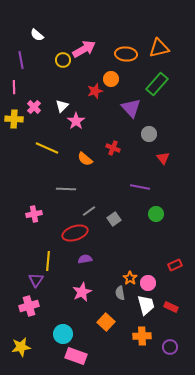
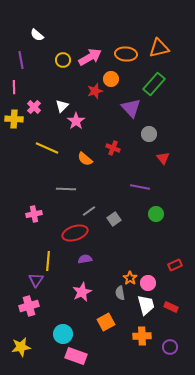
pink arrow at (84, 49): moved 6 px right, 8 px down
green rectangle at (157, 84): moved 3 px left
orange square at (106, 322): rotated 18 degrees clockwise
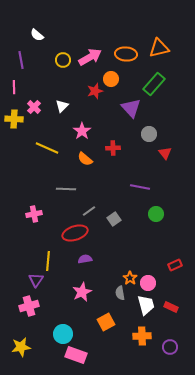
pink star at (76, 121): moved 6 px right, 10 px down
red cross at (113, 148): rotated 24 degrees counterclockwise
red triangle at (163, 158): moved 2 px right, 5 px up
pink rectangle at (76, 356): moved 1 px up
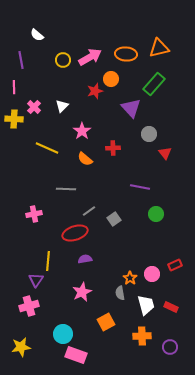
pink circle at (148, 283): moved 4 px right, 9 px up
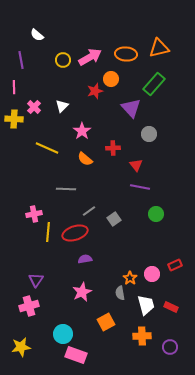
red triangle at (165, 153): moved 29 px left, 12 px down
yellow line at (48, 261): moved 29 px up
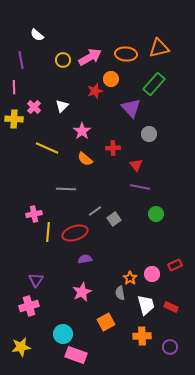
gray line at (89, 211): moved 6 px right
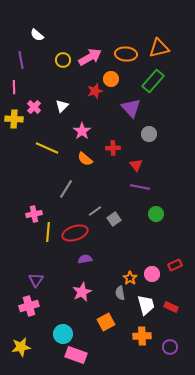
green rectangle at (154, 84): moved 1 px left, 3 px up
gray line at (66, 189): rotated 60 degrees counterclockwise
